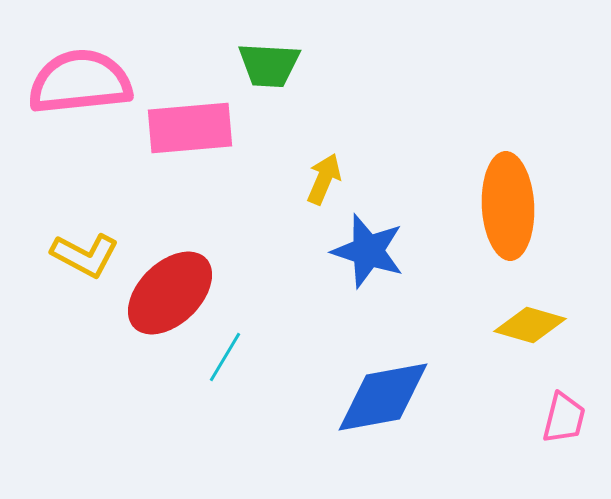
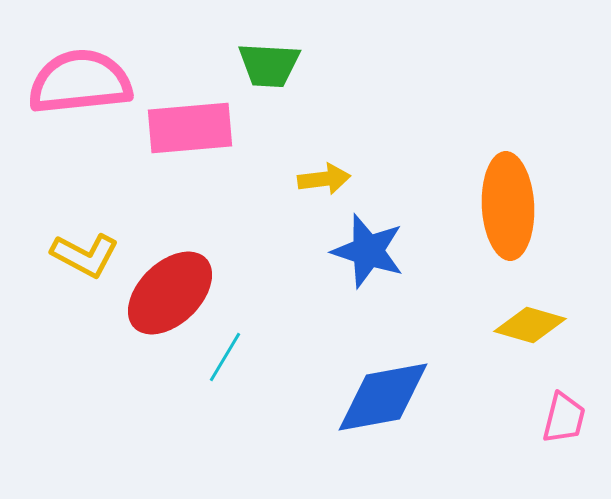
yellow arrow: rotated 60 degrees clockwise
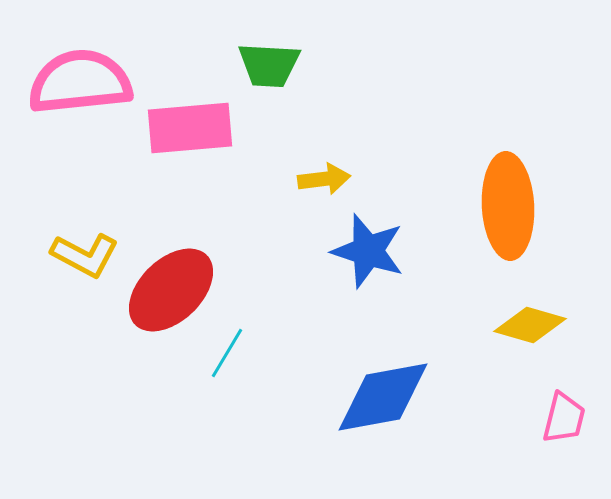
red ellipse: moved 1 px right, 3 px up
cyan line: moved 2 px right, 4 px up
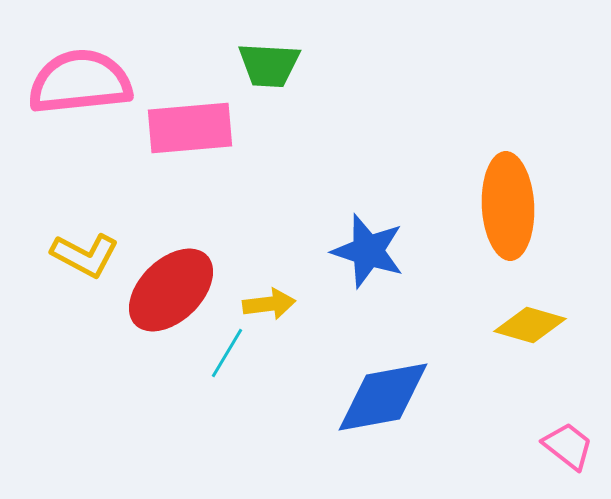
yellow arrow: moved 55 px left, 125 px down
pink trapezoid: moved 4 px right, 28 px down; rotated 66 degrees counterclockwise
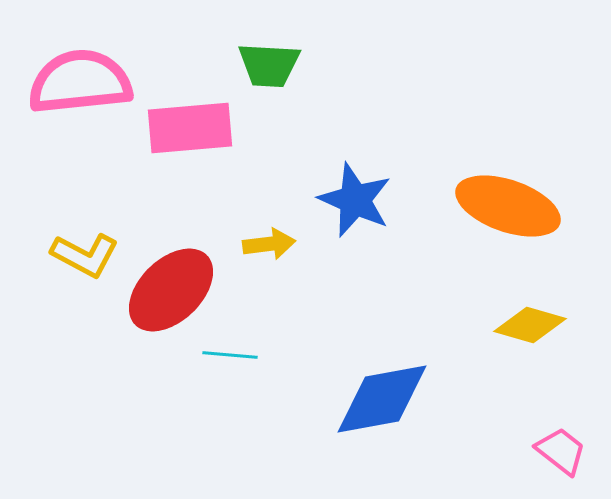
orange ellipse: rotated 68 degrees counterclockwise
blue star: moved 13 px left, 51 px up; rotated 6 degrees clockwise
yellow arrow: moved 60 px up
cyan line: moved 3 px right, 2 px down; rotated 64 degrees clockwise
blue diamond: moved 1 px left, 2 px down
pink trapezoid: moved 7 px left, 5 px down
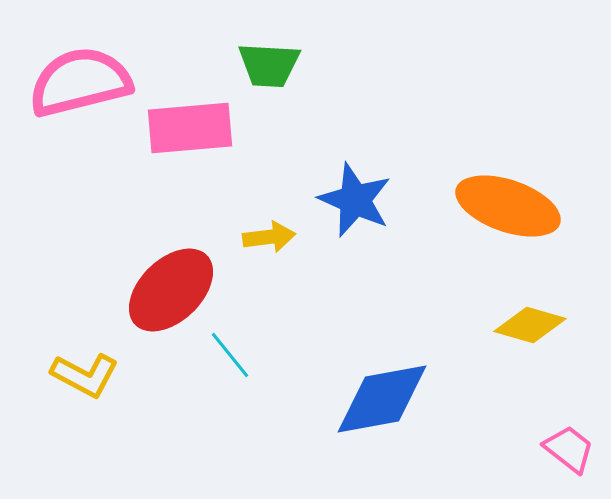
pink semicircle: rotated 8 degrees counterclockwise
yellow arrow: moved 7 px up
yellow L-shape: moved 120 px down
cyan line: rotated 46 degrees clockwise
pink trapezoid: moved 8 px right, 2 px up
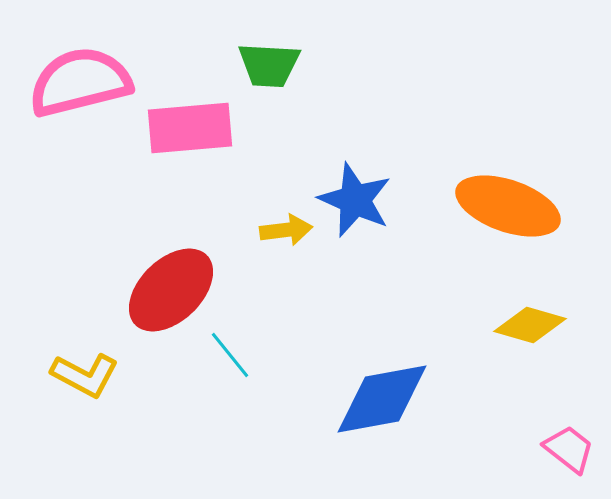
yellow arrow: moved 17 px right, 7 px up
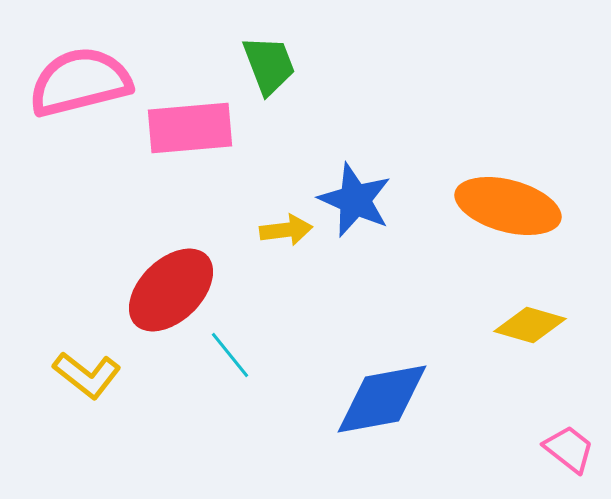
green trapezoid: rotated 114 degrees counterclockwise
orange ellipse: rotated 4 degrees counterclockwise
yellow L-shape: moved 2 px right; rotated 10 degrees clockwise
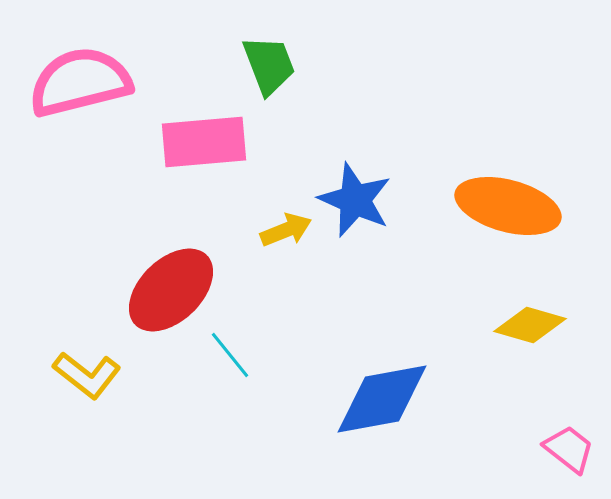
pink rectangle: moved 14 px right, 14 px down
yellow arrow: rotated 15 degrees counterclockwise
